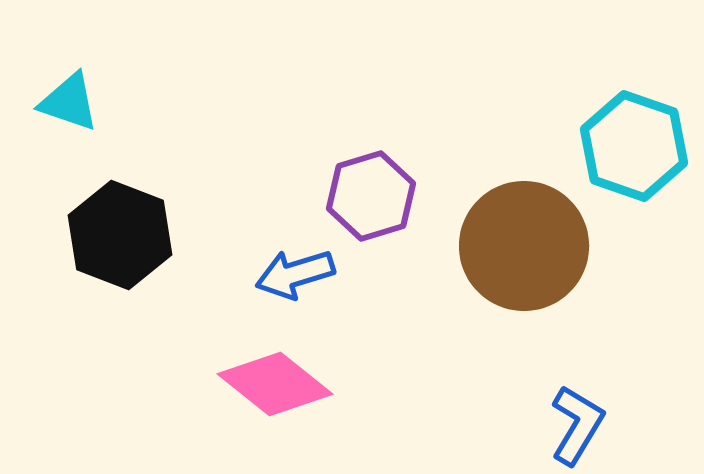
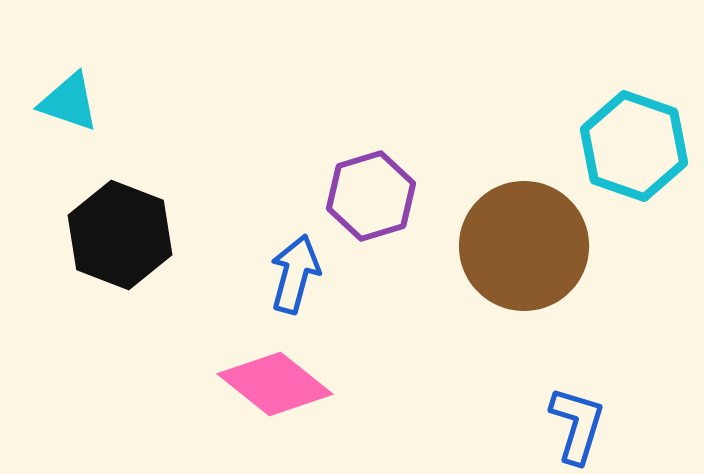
blue arrow: rotated 122 degrees clockwise
blue L-shape: rotated 14 degrees counterclockwise
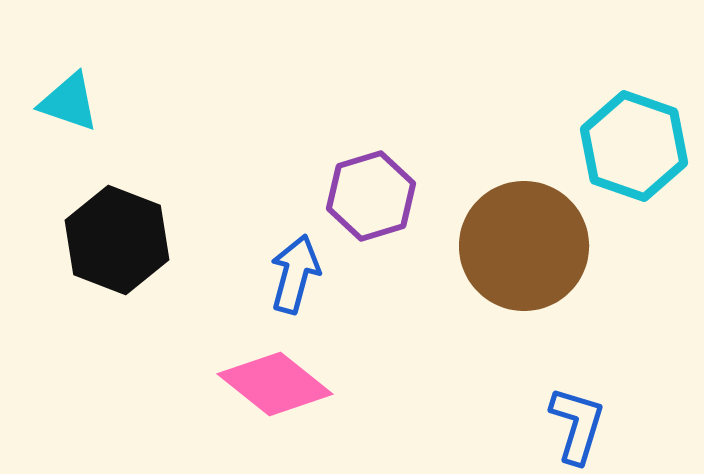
black hexagon: moved 3 px left, 5 px down
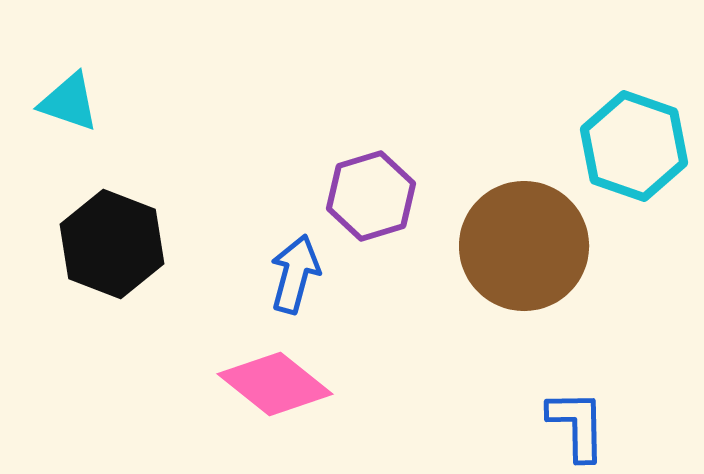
black hexagon: moved 5 px left, 4 px down
blue L-shape: rotated 18 degrees counterclockwise
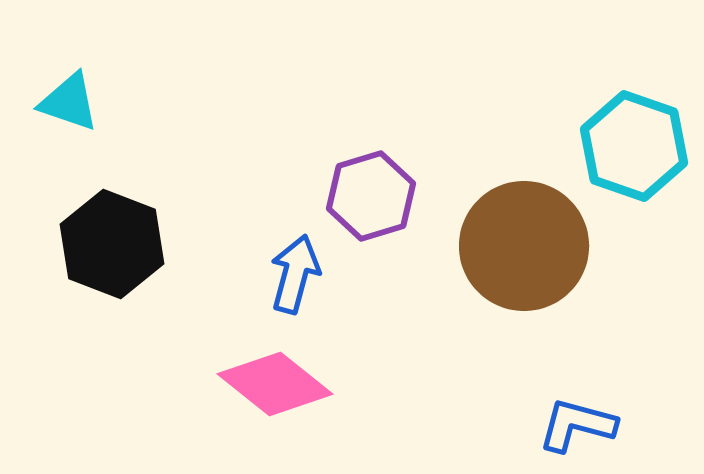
blue L-shape: rotated 74 degrees counterclockwise
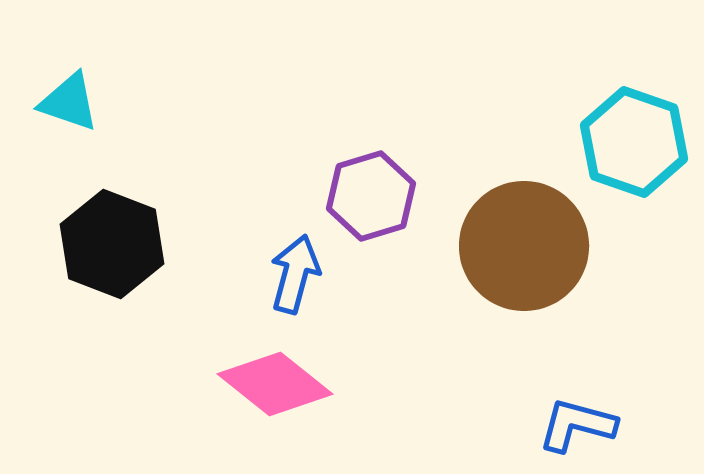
cyan hexagon: moved 4 px up
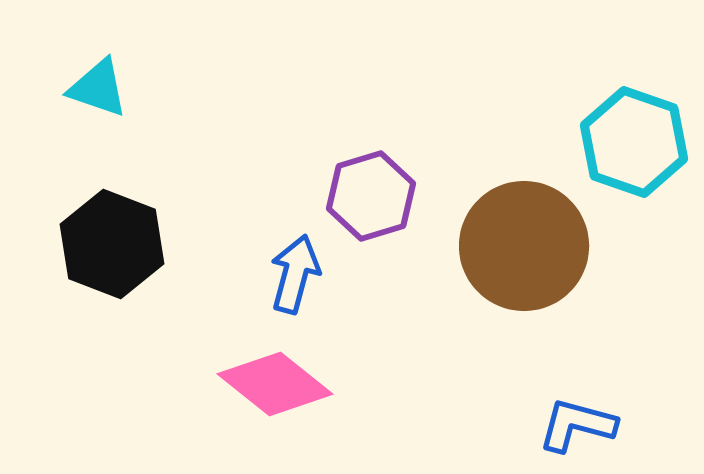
cyan triangle: moved 29 px right, 14 px up
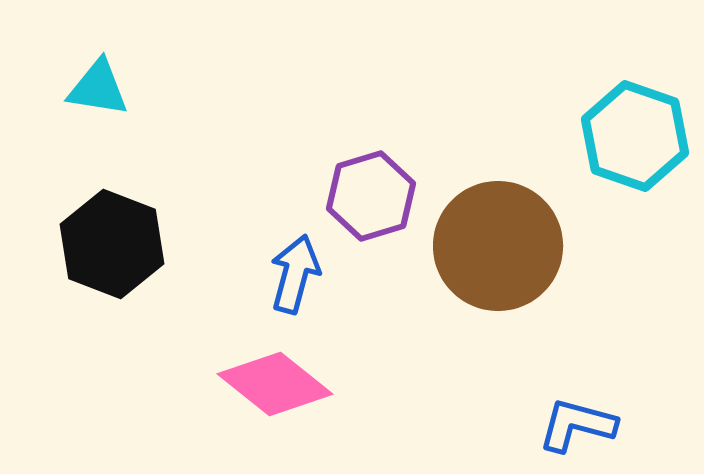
cyan triangle: rotated 10 degrees counterclockwise
cyan hexagon: moved 1 px right, 6 px up
brown circle: moved 26 px left
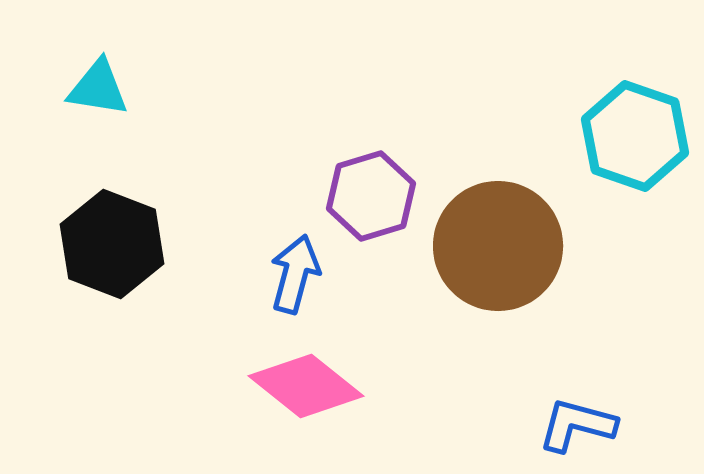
pink diamond: moved 31 px right, 2 px down
